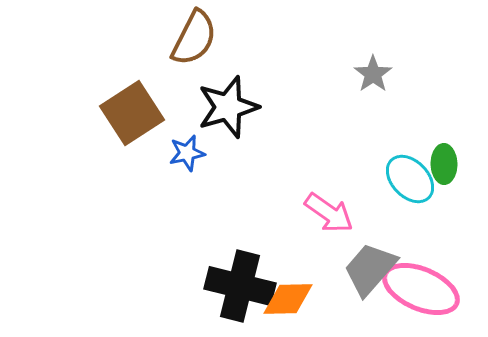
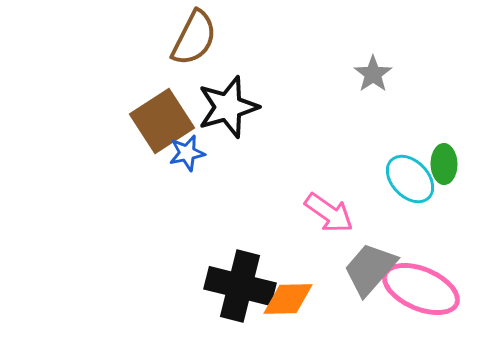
brown square: moved 30 px right, 8 px down
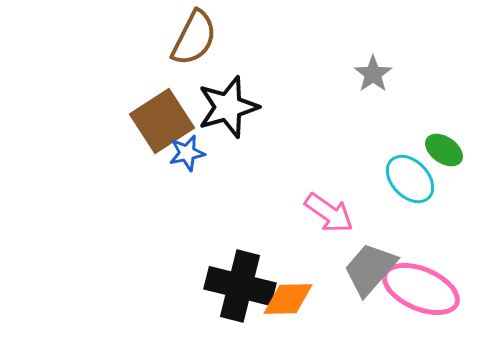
green ellipse: moved 14 px up; rotated 54 degrees counterclockwise
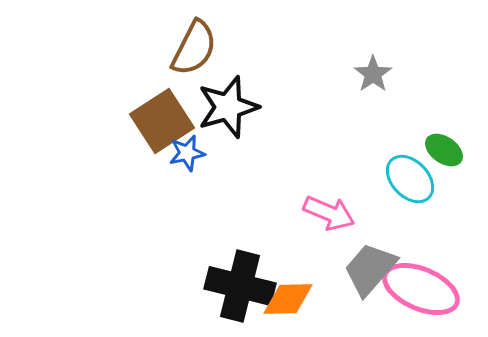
brown semicircle: moved 10 px down
pink arrow: rotated 12 degrees counterclockwise
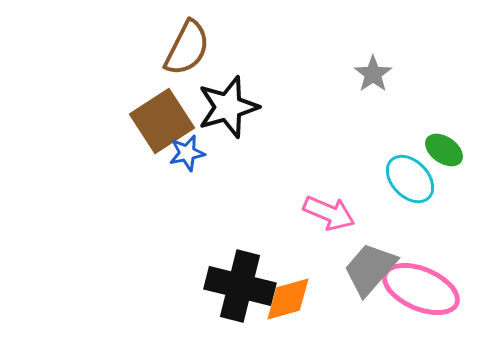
brown semicircle: moved 7 px left
orange diamond: rotated 14 degrees counterclockwise
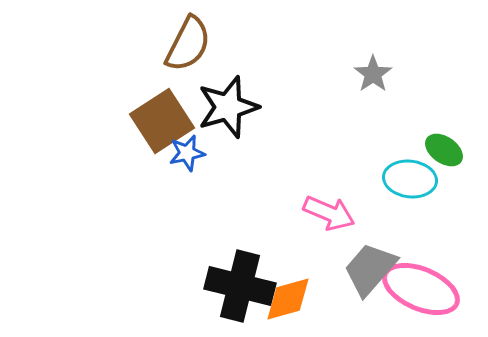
brown semicircle: moved 1 px right, 4 px up
cyan ellipse: rotated 39 degrees counterclockwise
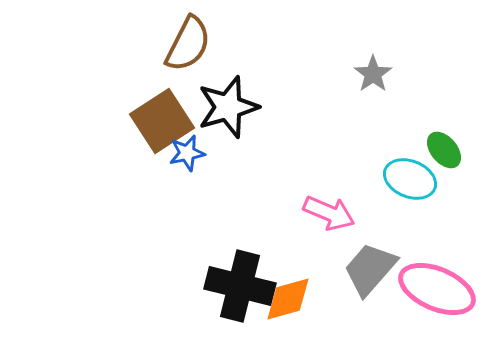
green ellipse: rotated 15 degrees clockwise
cyan ellipse: rotated 15 degrees clockwise
pink ellipse: moved 16 px right
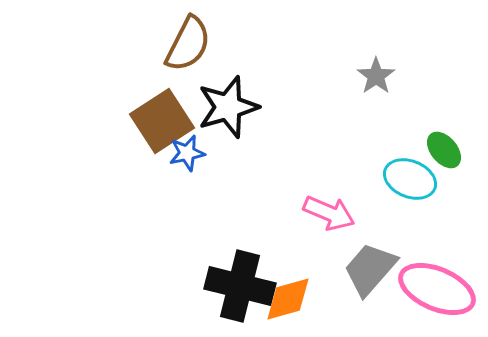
gray star: moved 3 px right, 2 px down
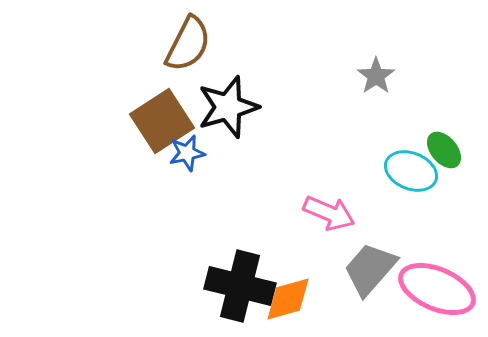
cyan ellipse: moved 1 px right, 8 px up
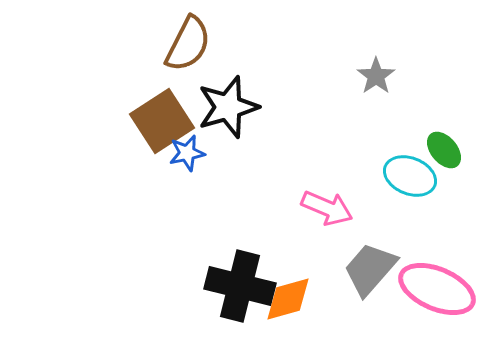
cyan ellipse: moved 1 px left, 5 px down
pink arrow: moved 2 px left, 5 px up
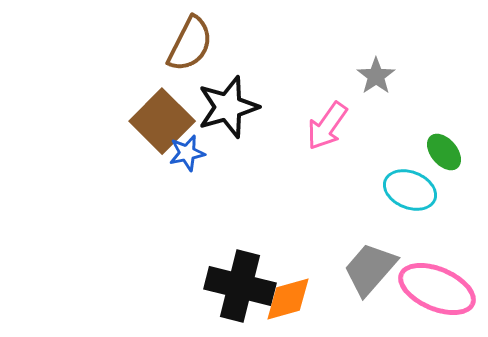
brown semicircle: moved 2 px right
brown square: rotated 12 degrees counterclockwise
green ellipse: moved 2 px down
cyan ellipse: moved 14 px down
pink arrow: moved 82 px up; rotated 102 degrees clockwise
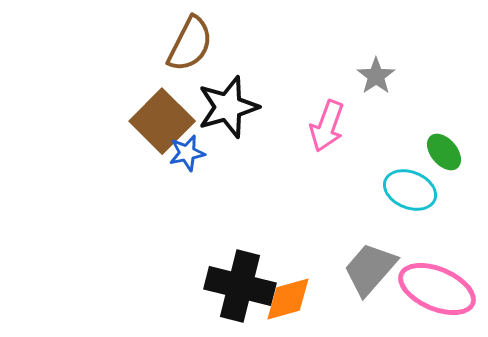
pink arrow: rotated 15 degrees counterclockwise
